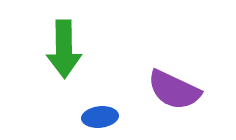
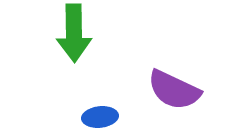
green arrow: moved 10 px right, 16 px up
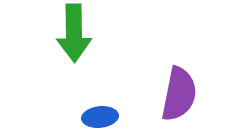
purple semicircle: moved 5 px right, 4 px down; rotated 104 degrees counterclockwise
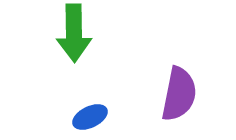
blue ellipse: moved 10 px left; rotated 20 degrees counterclockwise
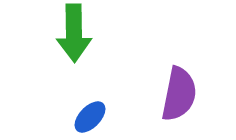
blue ellipse: rotated 20 degrees counterclockwise
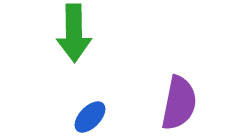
purple semicircle: moved 9 px down
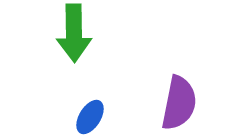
blue ellipse: rotated 12 degrees counterclockwise
